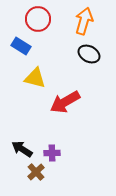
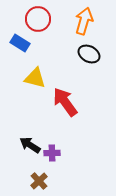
blue rectangle: moved 1 px left, 3 px up
red arrow: rotated 84 degrees clockwise
black arrow: moved 8 px right, 4 px up
brown cross: moved 3 px right, 9 px down
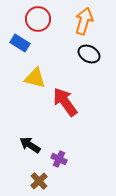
purple cross: moved 7 px right, 6 px down; rotated 28 degrees clockwise
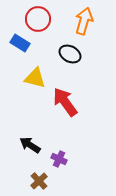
black ellipse: moved 19 px left
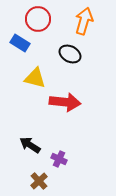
red arrow: rotated 132 degrees clockwise
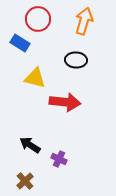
black ellipse: moved 6 px right, 6 px down; rotated 25 degrees counterclockwise
brown cross: moved 14 px left
